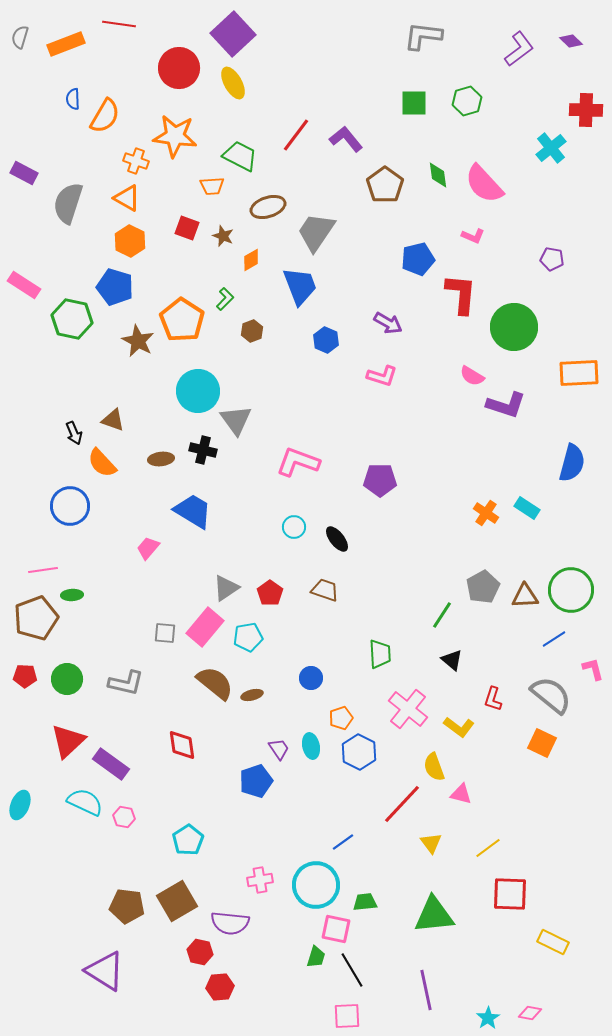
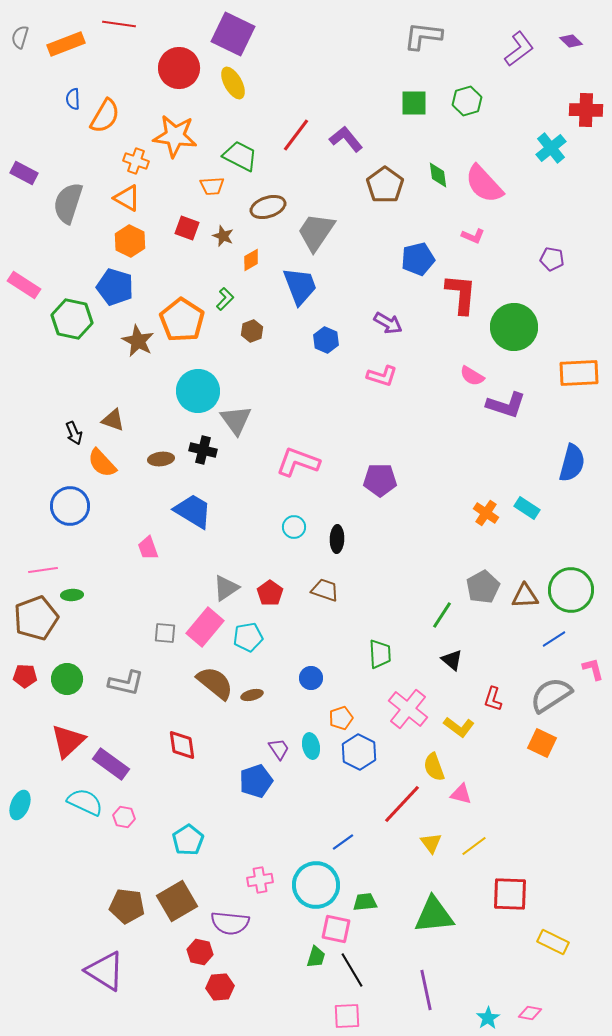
purple square at (233, 34): rotated 21 degrees counterclockwise
black ellipse at (337, 539): rotated 40 degrees clockwise
pink trapezoid at (148, 548): rotated 60 degrees counterclockwise
gray semicircle at (551, 695): rotated 72 degrees counterclockwise
yellow line at (488, 848): moved 14 px left, 2 px up
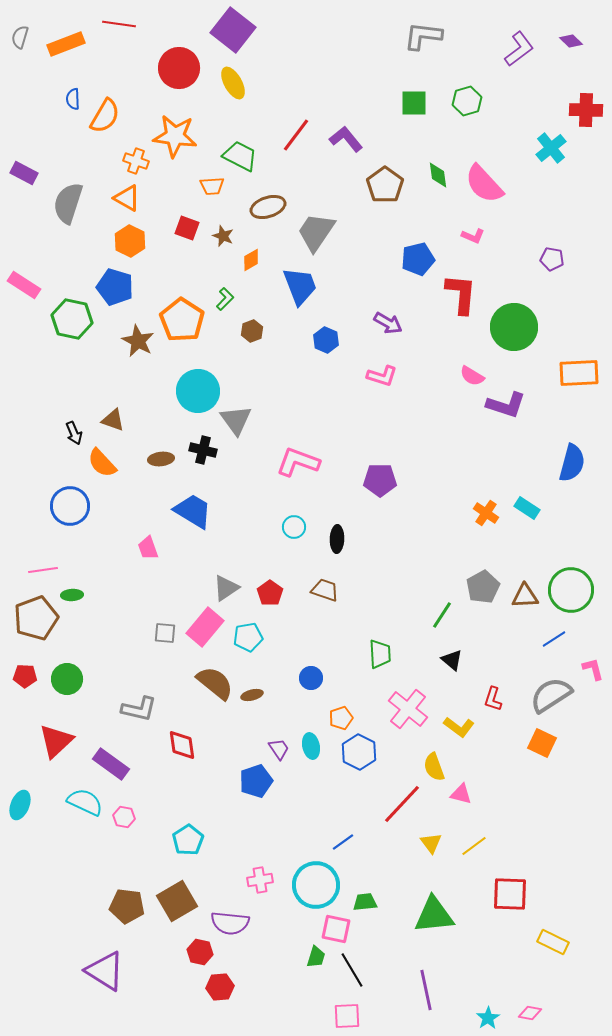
purple square at (233, 34): moved 4 px up; rotated 12 degrees clockwise
gray L-shape at (126, 683): moved 13 px right, 26 px down
red triangle at (68, 741): moved 12 px left
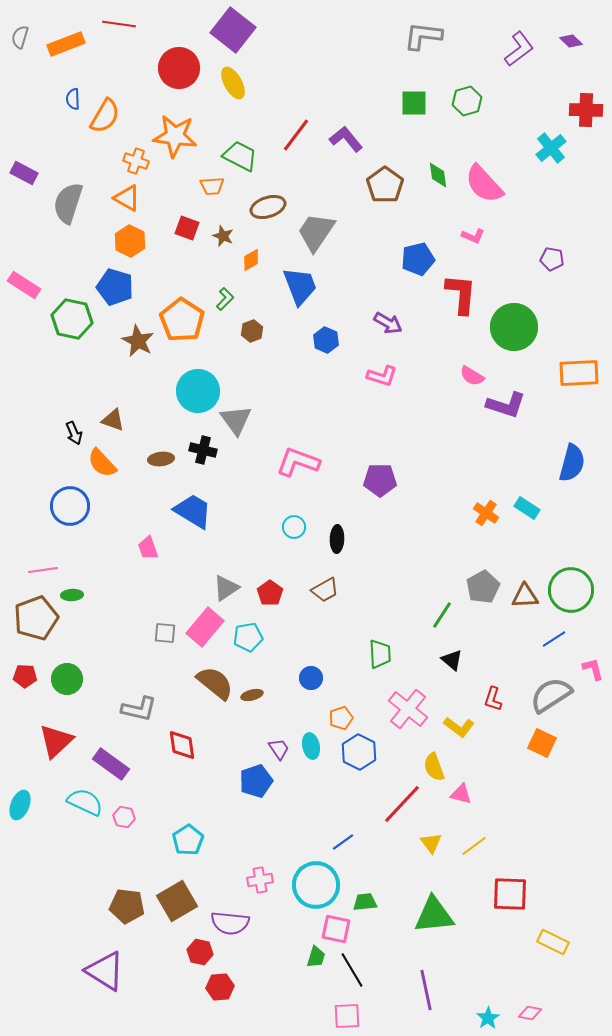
brown trapezoid at (325, 590): rotated 132 degrees clockwise
